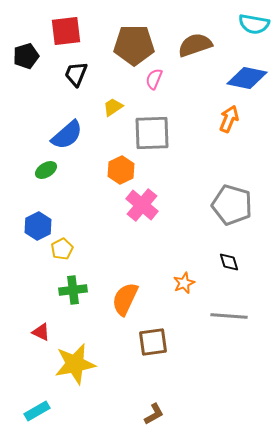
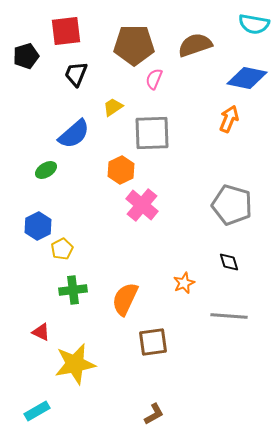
blue semicircle: moved 7 px right, 1 px up
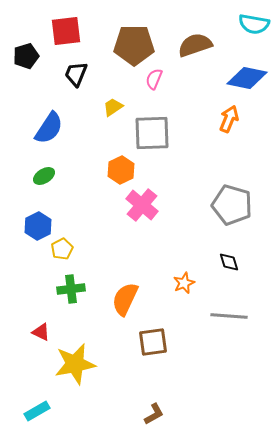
blue semicircle: moved 25 px left, 6 px up; rotated 16 degrees counterclockwise
green ellipse: moved 2 px left, 6 px down
green cross: moved 2 px left, 1 px up
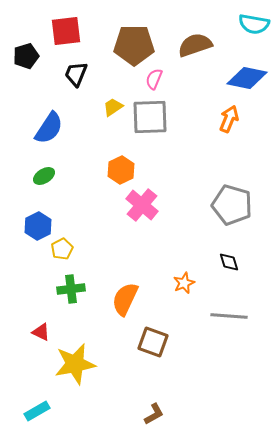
gray square: moved 2 px left, 16 px up
brown square: rotated 28 degrees clockwise
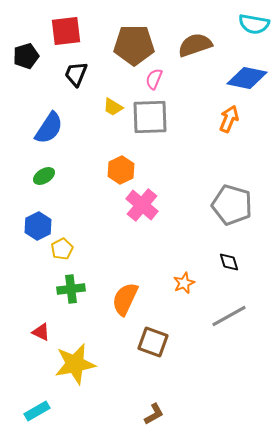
yellow trapezoid: rotated 115 degrees counterclockwise
gray line: rotated 33 degrees counterclockwise
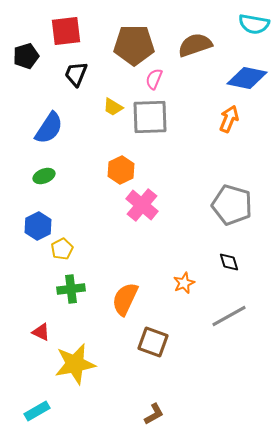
green ellipse: rotated 10 degrees clockwise
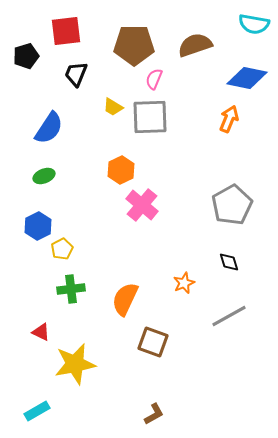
gray pentagon: rotated 27 degrees clockwise
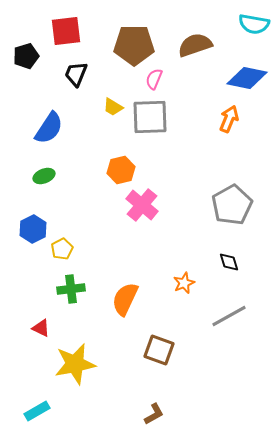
orange hexagon: rotated 12 degrees clockwise
blue hexagon: moved 5 px left, 3 px down
red triangle: moved 4 px up
brown square: moved 6 px right, 8 px down
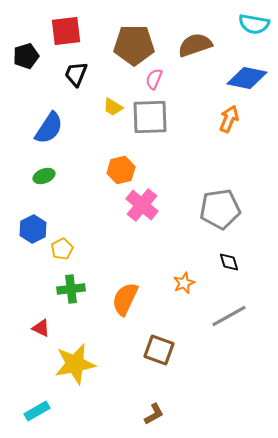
gray pentagon: moved 12 px left, 4 px down; rotated 21 degrees clockwise
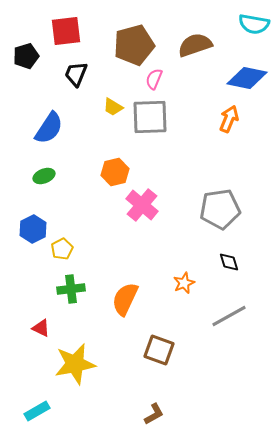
brown pentagon: rotated 15 degrees counterclockwise
orange hexagon: moved 6 px left, 2 px down
